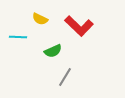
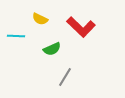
red L-shape: moved 2 px right, 1 px down
cyan line: moved 2 px left, 1 px up
green semicircle: moved 1 px left, 2 px up
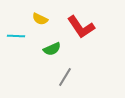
red L-shape: rotated 12 degrees clockwise
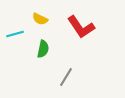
cyan line: moved 1 px left, 2 px up; rotated 18 degrees counterclockwise
green semicircle: moved 9 px left; rotated 54 degrees counterclockwise
gray line: moved 1 px right
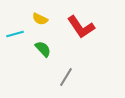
green semicircle: rotated 54 degrees counterclockwise
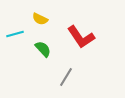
red L-shape: moved 10 px down
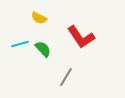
yellow semicircle: moved 1 px left, 1 px up
cyan line: moved 5 px right, 10 px down
